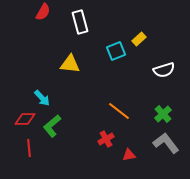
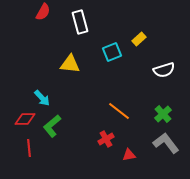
cyan square: moved 4 px left, 1 px down
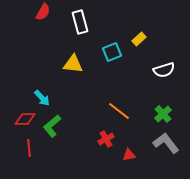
yellow triangle: moved 3 px right
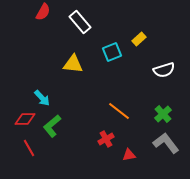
white rectangle: rotated 25 degrees counterclockwise
red line: rotated 24 degrees counterclockwise
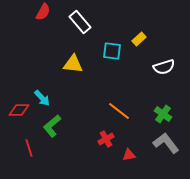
cyan square: moved 1 px up; rotated 30 degrees clockwise
white semicircle: moved 3 px up
green cross: rotated 12 degrees counterclockwise
red diamond: moved 6 px left, 9 px up
red line: rotated 12 degrees clockwise
